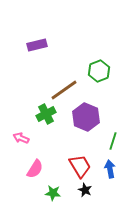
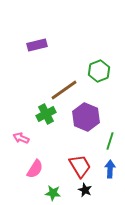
green line: moved 3 px left
blue arrow: rotated 12 degrees clockwise
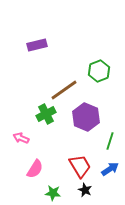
blue arrow: rotated 54 degrees clockwise
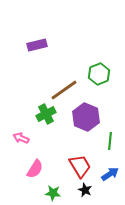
green hexagon: moved 3 px down
green line: rotated 12 degrees counterclockwise
blue arrow: moved 5 px down
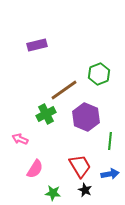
pink arrow: moved 1 px left, 1 px down
blue arrow: rotated 24 degrees clockwise
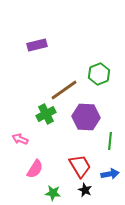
purple hexagon: rotated 20 degrees counterclockwise
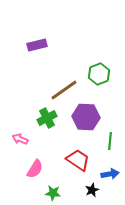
green cross: moved 1 px right, 4 px down
red trapezoid: moved 2 px left, 6 px up; rotated 25 degrees counterclockwise
black star: moved 7 px right; rotated 24 degrees clockwise
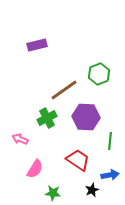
blue arrow: moved 1 px down
